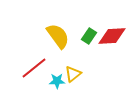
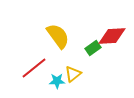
green rectangle: moved 4 px right, 12 px down; rotated 21 degrees clockwise
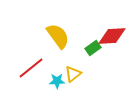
red line: moved 3 px left
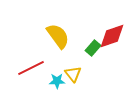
red diamond: rotated 16 degrees counterclockwise
green rectangle: rotated 14 degrees counterclockwise
red line: rotated 12 degrees clockwise
yellow triangle: rotated 30 degrees counterclockwise
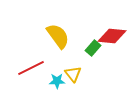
red diamond: rotated 24 degrees clockwise
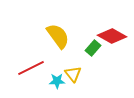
red diamond: rotated 24 degrees clockwise
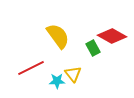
green rectangle: rotated 70 degrees counterclockwise
